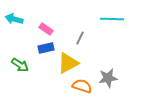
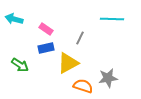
orange semicircle: moved 1 px right
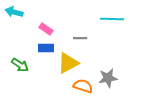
cyan arrow: moved 7 px up
gray line: rotated 64 degrees clockwise
blue rectangle: rotated 14 degrees clockwise
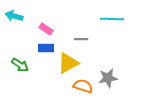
cyan arrow: moved 4 px down
gray line: moved 1 px right, 1 px down
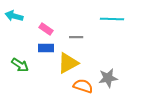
gray line: moved 5 px left, 2 px up
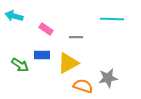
blue rectangle: moved 4 px left, 7 px down
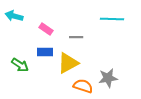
blue rectangle: moved 3 px right, 3 px up
